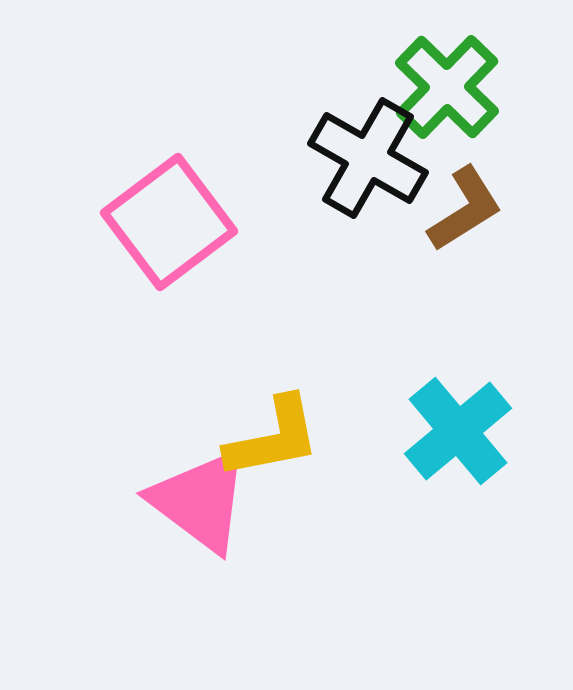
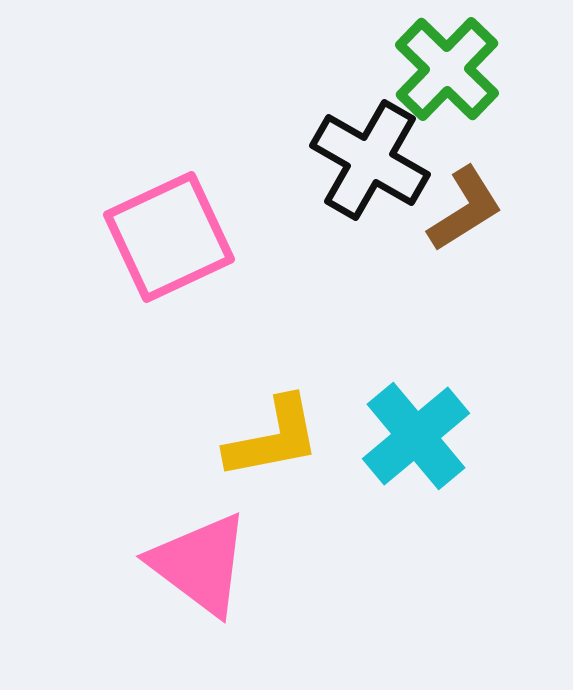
green cross: moved 18 px up
black cross: moved 2 px right, 2 px down
pink square: moved 15 px down; rotated 12 degrees clockwise
cyan cross: moved 42 px left, 5 px down
pink triangle: moved 63 px down
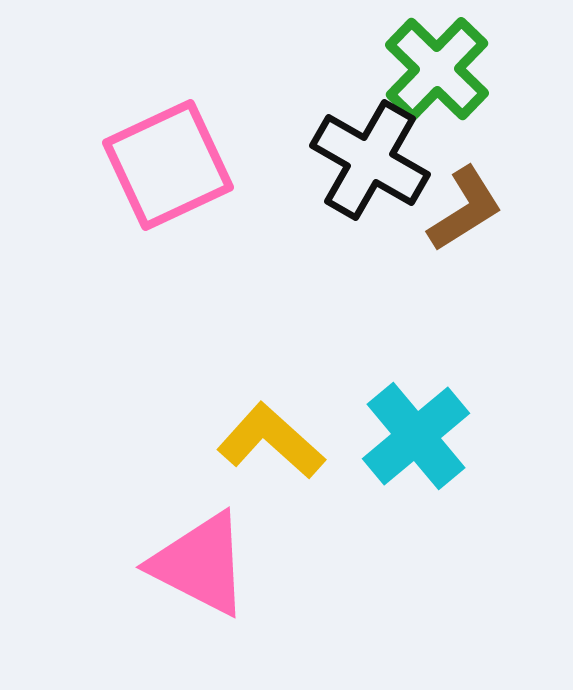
green cross: moved 10 px left
pink square: moved 1 px left, 72 px up
yellow L-shape: moved 2 px left, 3 px down; rotated 127 degrees counterclockwise
pink triangle: rotated 10 degrees counterclockwise
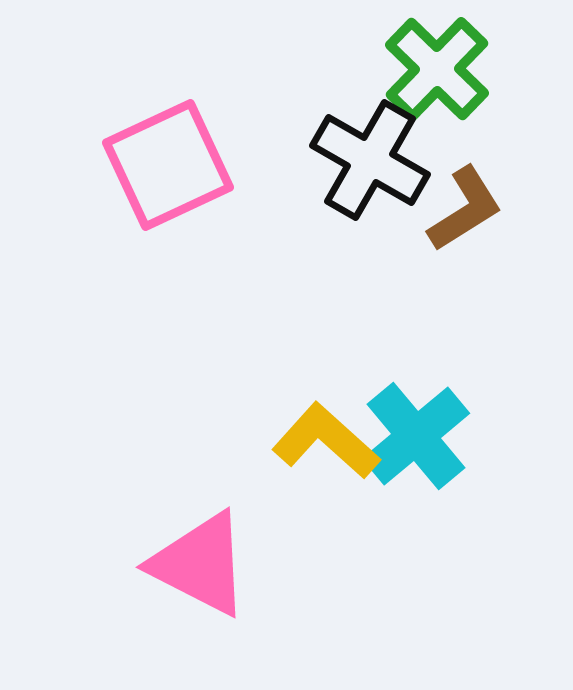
yellow L-shape: moved 55 px right
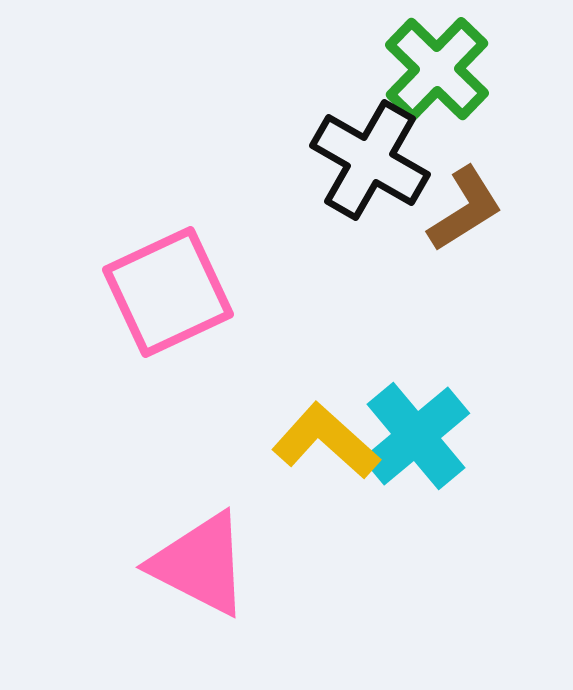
pink square: moved 127 px down
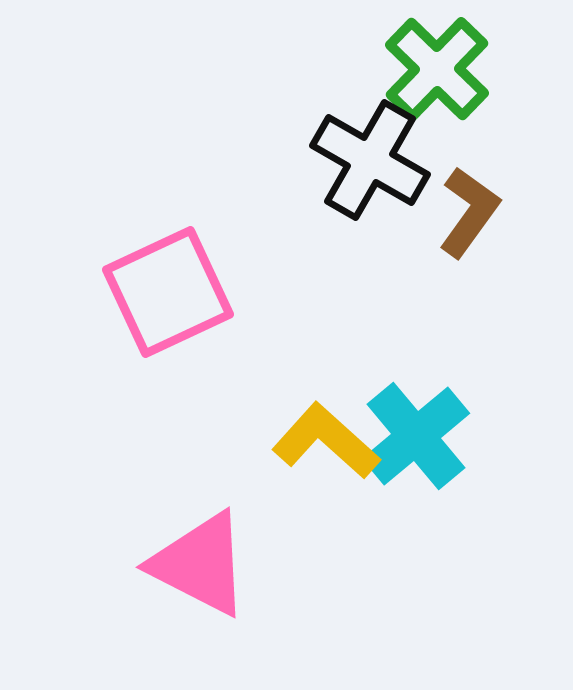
brown L-shape: moved 4 px right, 3 px down; rotated 22 degrees counterclockwise
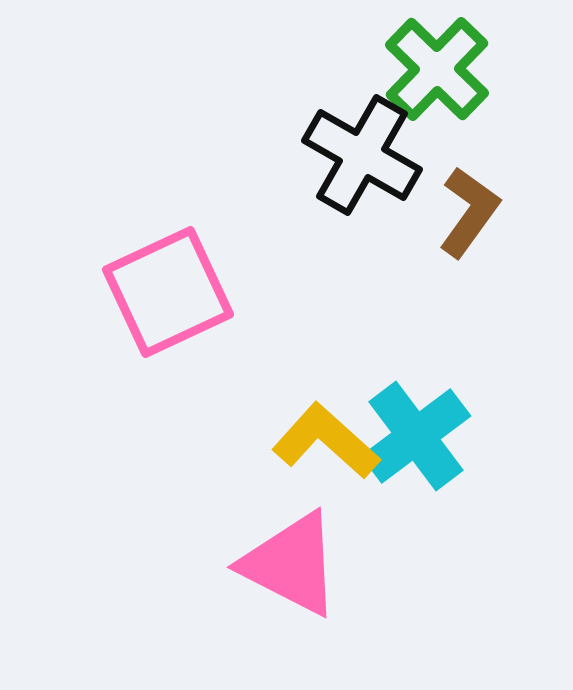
black cross: moved 8 px left, 5 px up
cyan cross: rotated 3 degrees clockwise
pink triangle: moved 91 px right
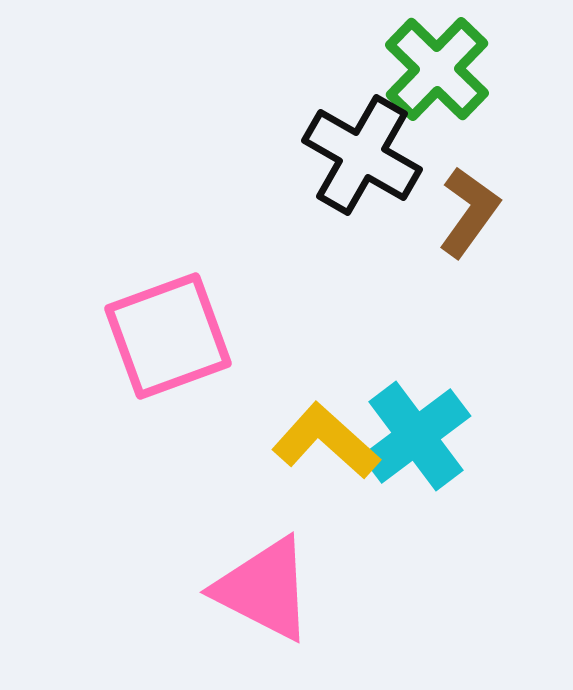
pink square: moved 44 px down; rotated 5 degrees clockwise
pink triangle: moved 27 px left, 25 px down
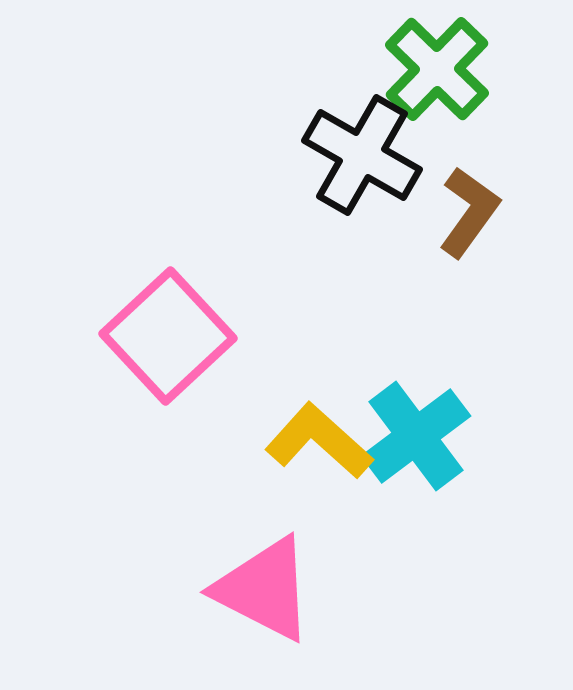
pink square: rotated 23 degrees counterclockwise
yellow L-shape: moved 7 px left
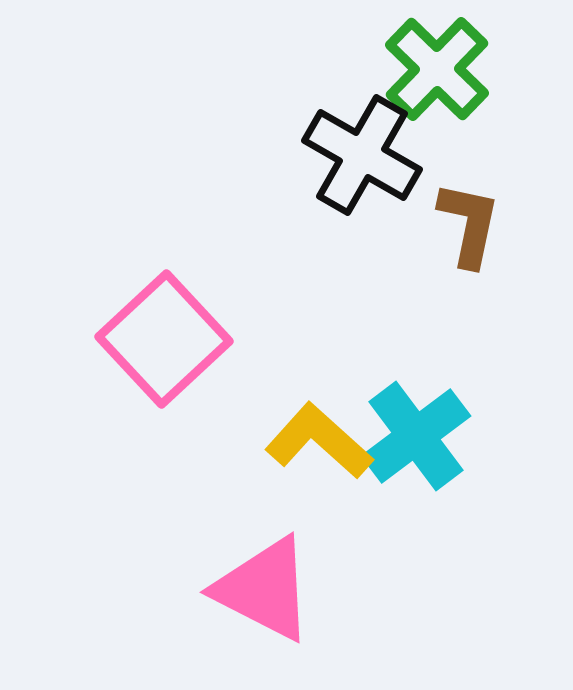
brown L-shape: moved 12 px down; rotated 24 degrees counterclockwise
pink square: moved 4 px left, 3 px down
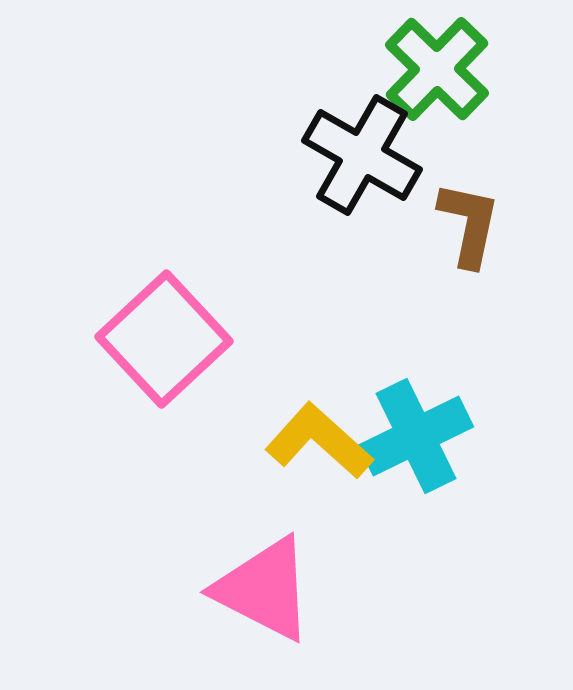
cyan cross: rotated 11 degrees clockwise
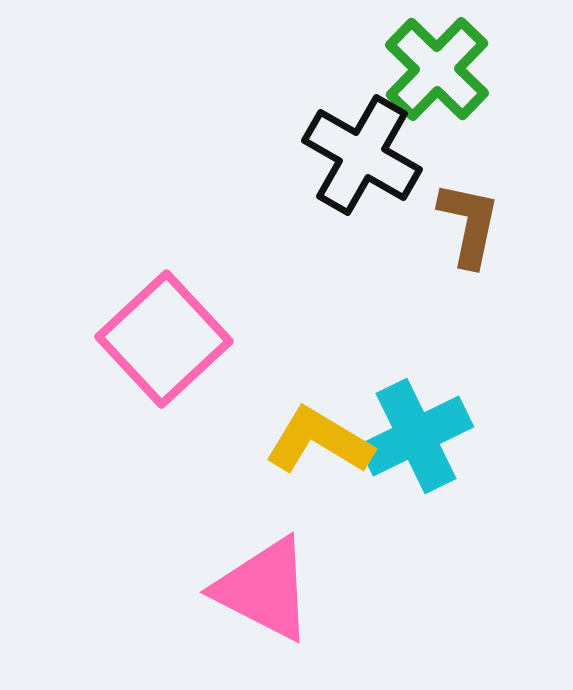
yellow L-shape: rotated 11 degrees counterclockwise
